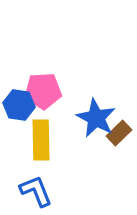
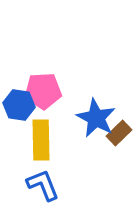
blue L-shape: moved 7 px right, 6 px up
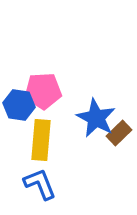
yellow rectangle: rotated 6 degrees clockwise
blue L-shape: moved 3 px left, 1 px up
